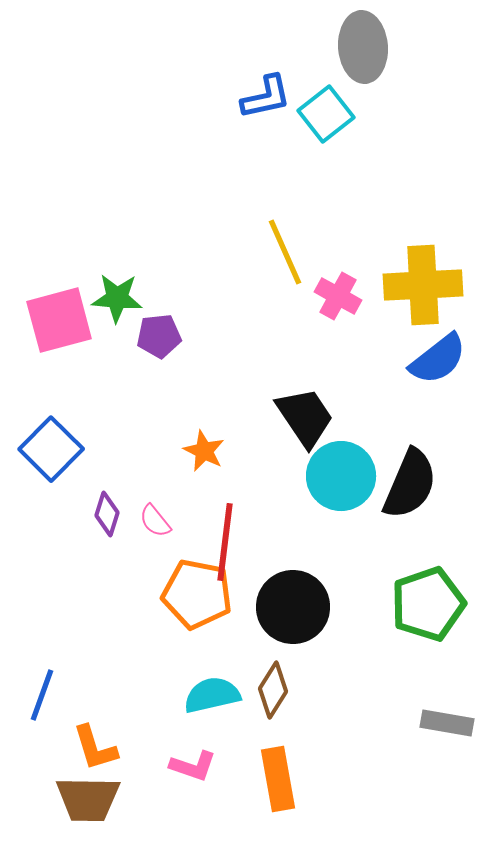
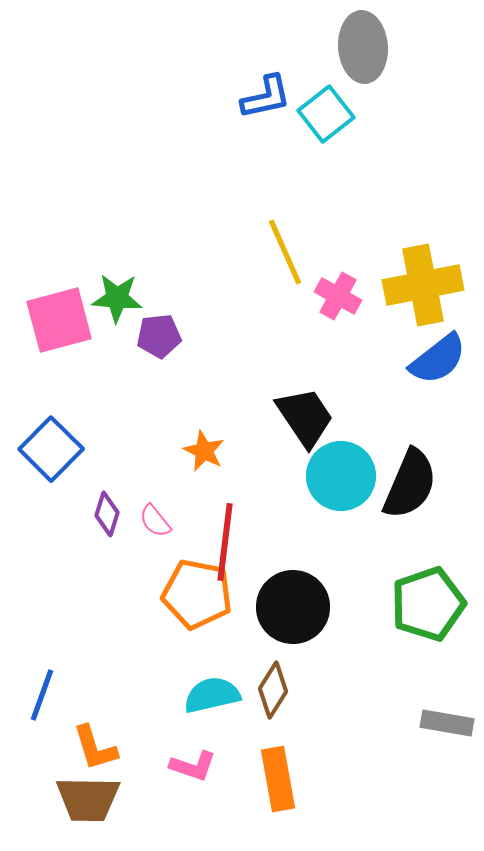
yellow cross: rotated 8 degrees counterclockwise
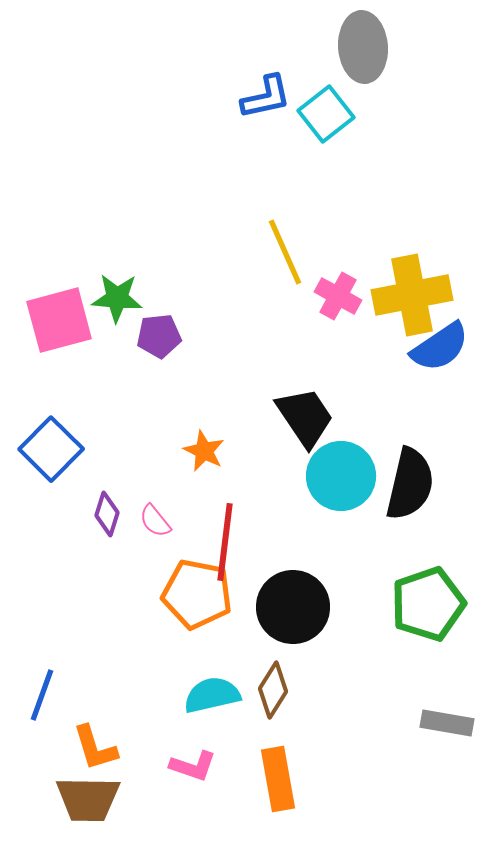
yellow cross: moved 11 px left, 10 px down
blue semicircle: moved 2 px right, 12 px up; rotated 4 degrees clockwise
black semicircle: rotated 10 degrees counterclockwise
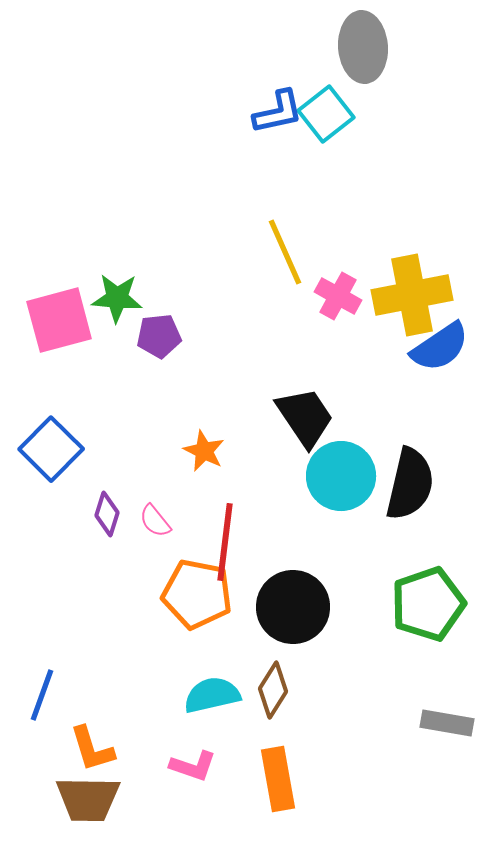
blue L-shape: moved 12 px right, 15 px down
orange L-shape: moved 3 px left, 1 px down
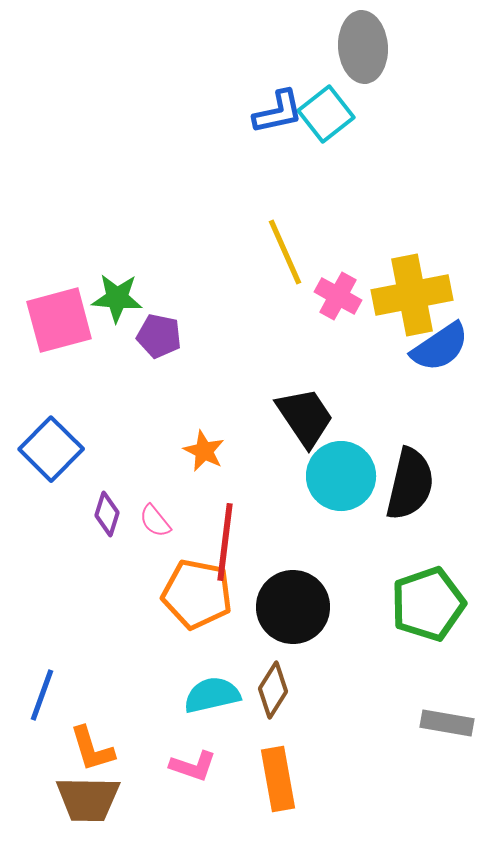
purple pentagon: rotated 18 degrees clockwise
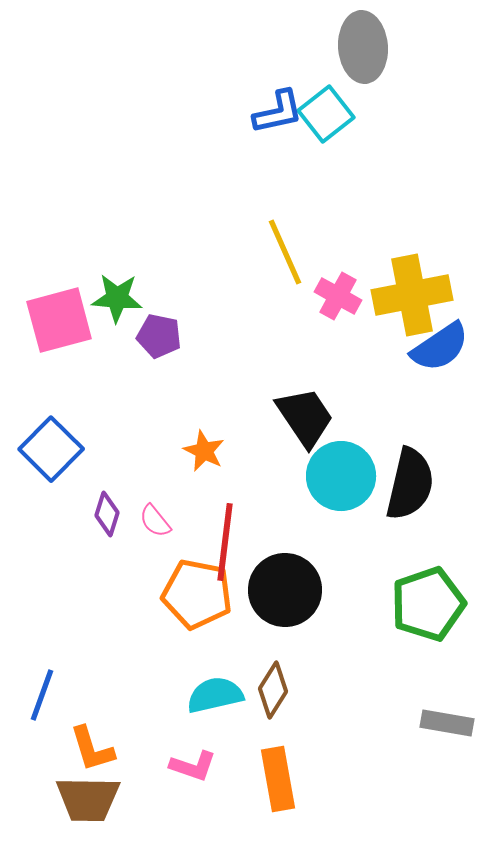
black circle: moved 8 px left, 17 px up
cyan semicircle: moved 3 px right
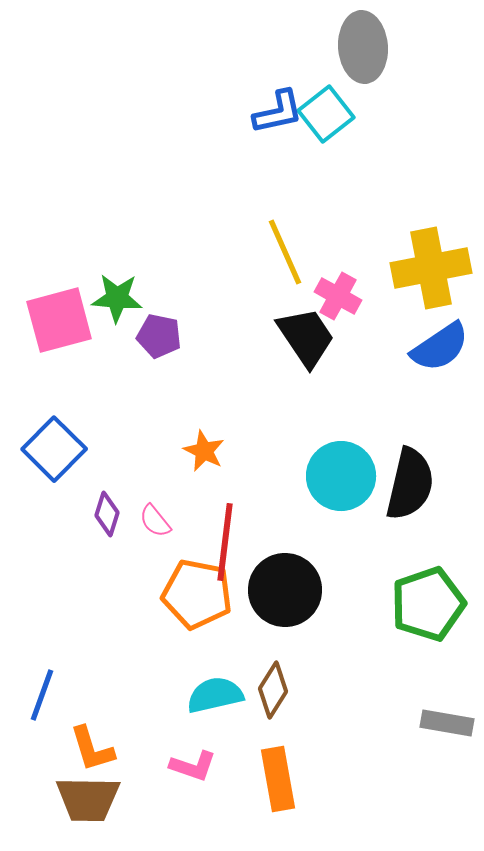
yellow cross: moved 19 px right, 27 px up
black trapezoid: moved 1 px right, 80 px up
blue square: moved 3 px right
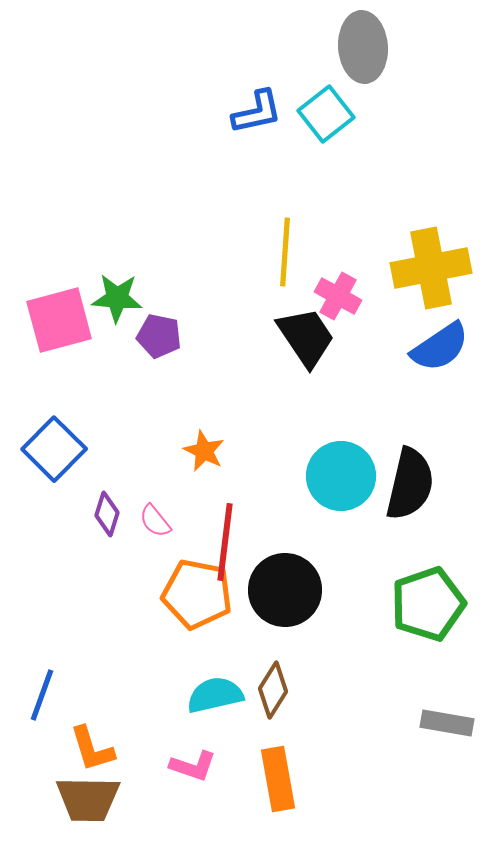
blue L-shape: moved 21 px left
yellow line: rotated 28 degrees clockwise
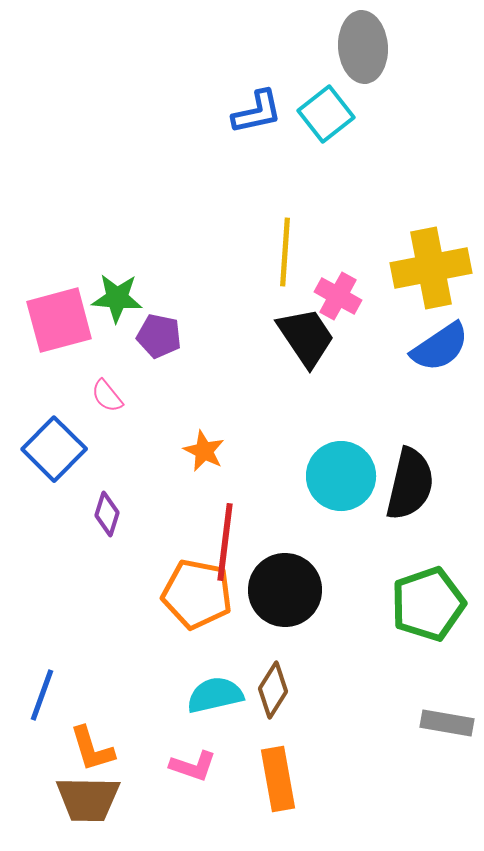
pink semicircle: moved 48 px left, 125 px up
